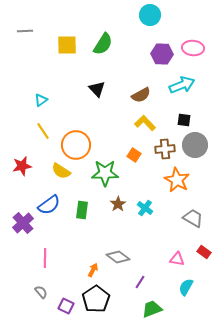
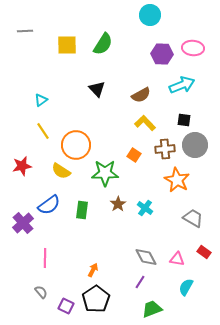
gray diamond: moved 28 px right; rotated 25 degrees clockwise
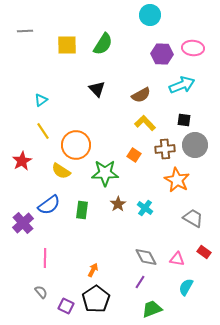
red star: moved 5 px up; rotated 18 degrees counterclockwise
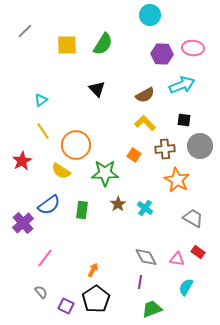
gray line: rotated 42 degrees counterclockwise
brown semicircle: moved 4 px right
gray circle: moved 5 px right, 1 px down
red rectangle: moved 6 px left
pink line: rotated 36 degrees clockwise
purple line: rotated 24 degrees counterclockwise
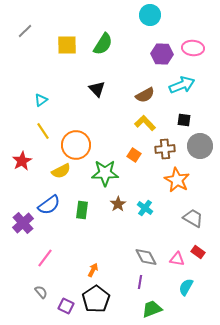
yellow semicircle: rotated 60 degrees counterclockwise
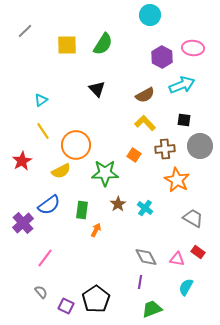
purple hexagon: moved 3 px down; rotated 25 degrees clockwise
orange arrow: moved 3 px right, 40 px up
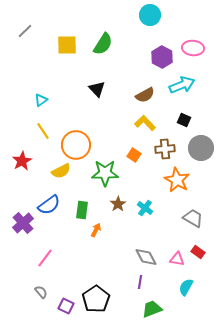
black square: rotated 16 degrees clockwise
gray circle: moved 1 px right, 2 px down
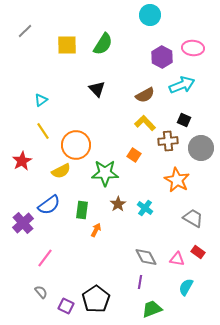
brown cross: moved 3 px right, 8 px up
